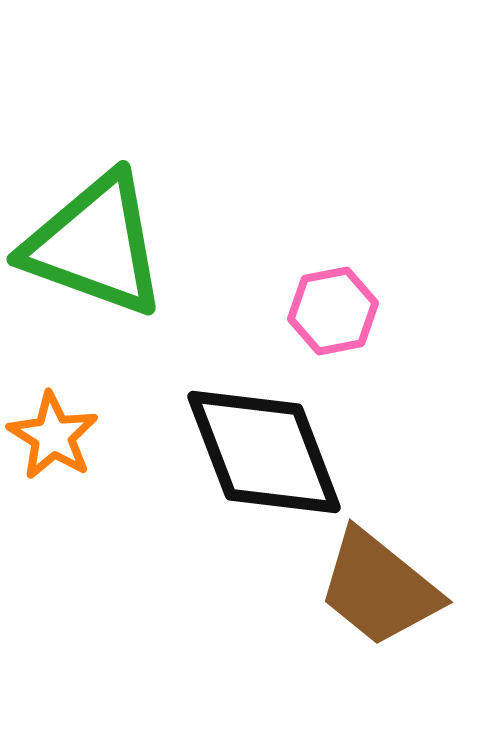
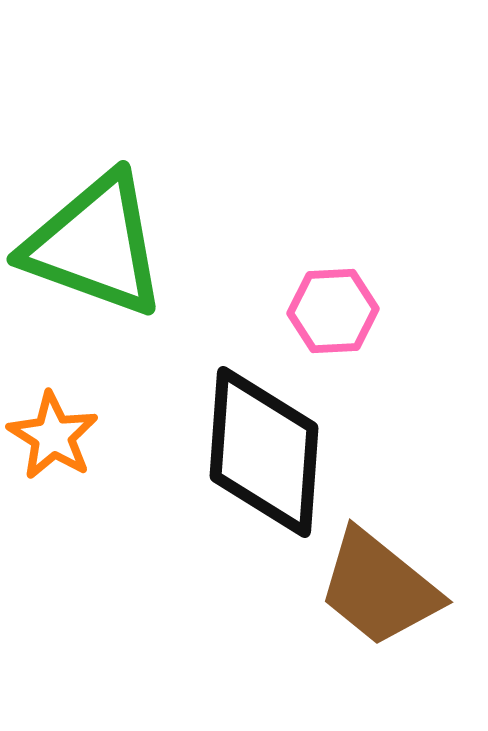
pink hexagon: rotated 8 degrees clockwise
black diamond: rotated 25 degrees clockwise
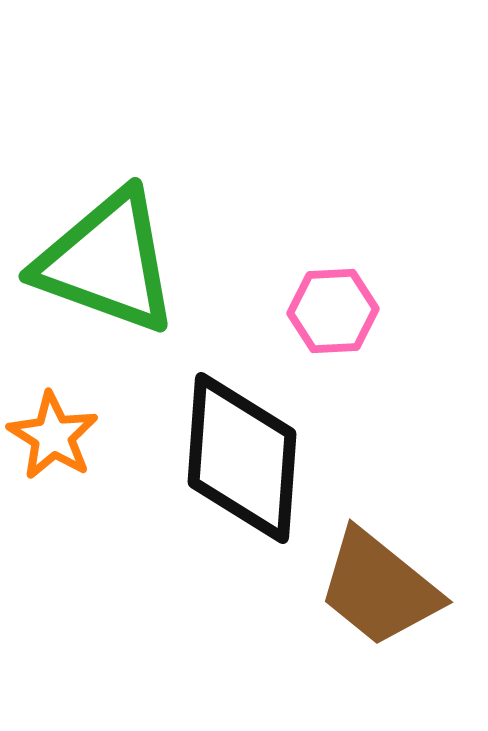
green triangle: moved 12 px right, 17 px down
black diamond: moved 22 px left, 6 px down
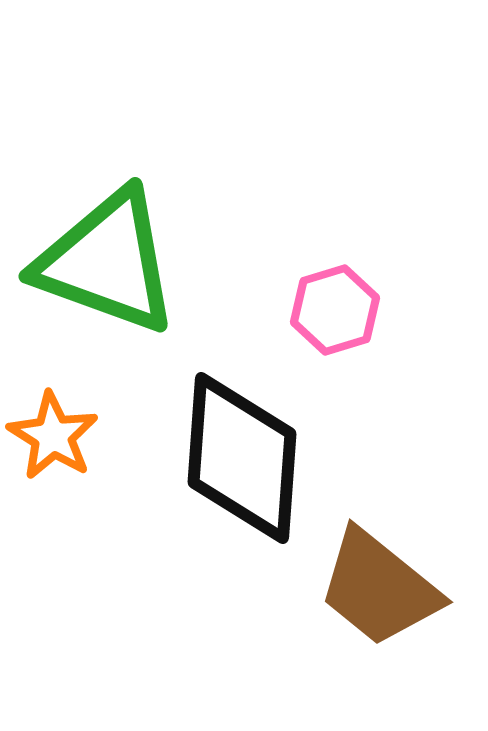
pink hexagon: moved 2 px right, 1 px up; rotated 14 degrees counterclockwise
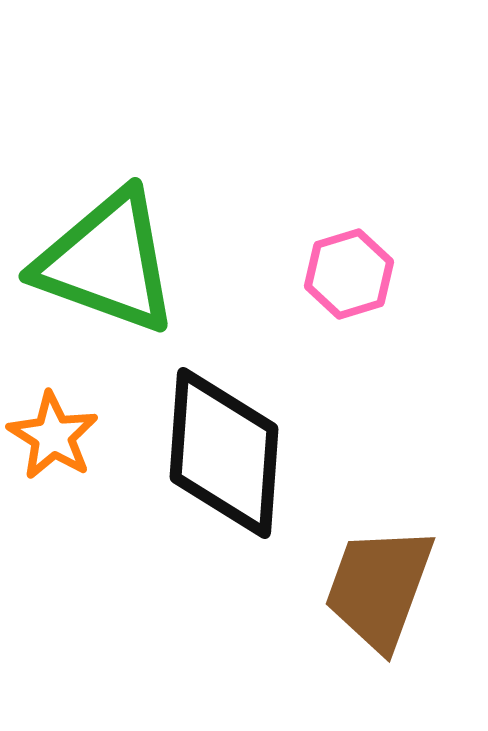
pink hexagon: moved 14 px right, 36 px up
black diamond: moved 18 px left, 5 px up
brown trapezoid: rotated 71 degrees clockwise
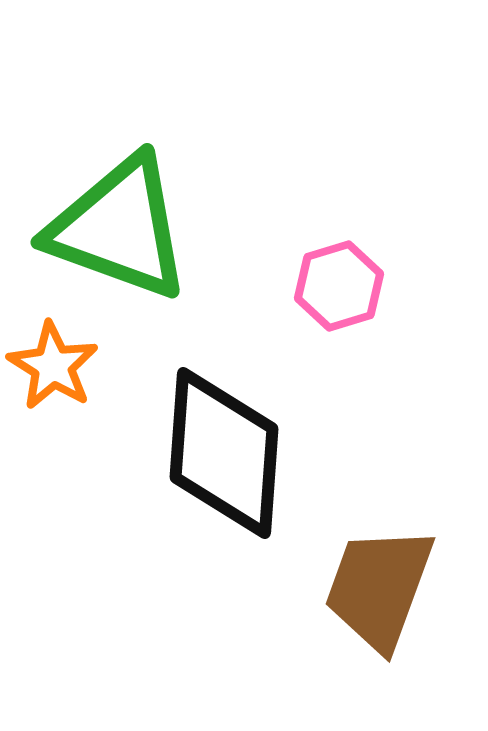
green triangle: moved 12 px right, 34 px up
pink hexagon: moved 10 px left, 12 px down
orange star: moved 70 px up
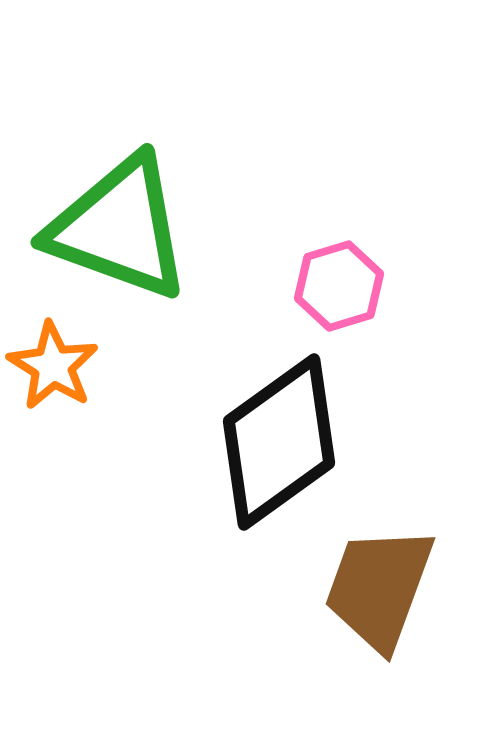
black diamond: moved 55 px right, 11 px up; rotated 50 degrees clockwise
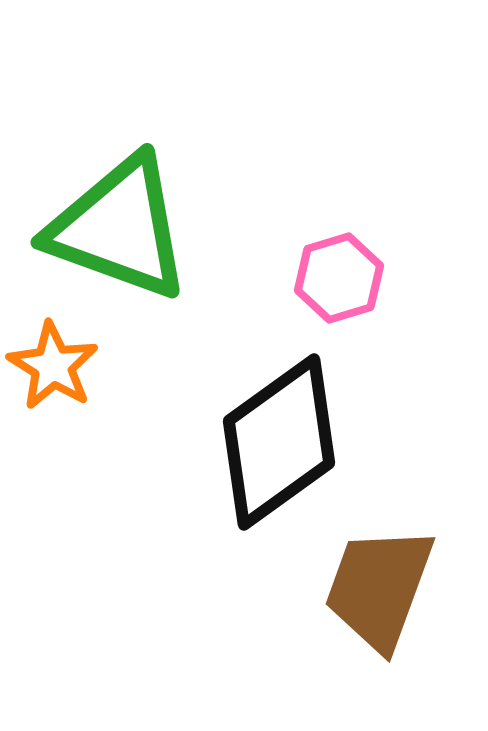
pink hexagon: moved 8 px up
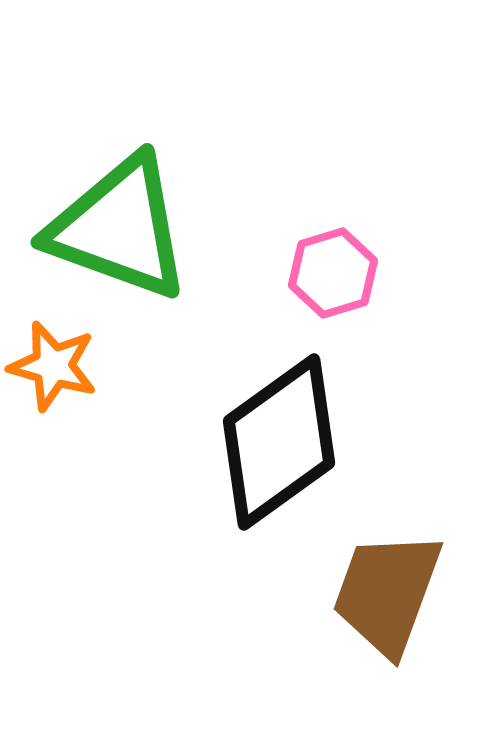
pink hexagon: moved 6 px left, 5 px up
orange star: rotated 16 degrees counterclockwise
brown trapezoid: moved 8 px right, 5 px down
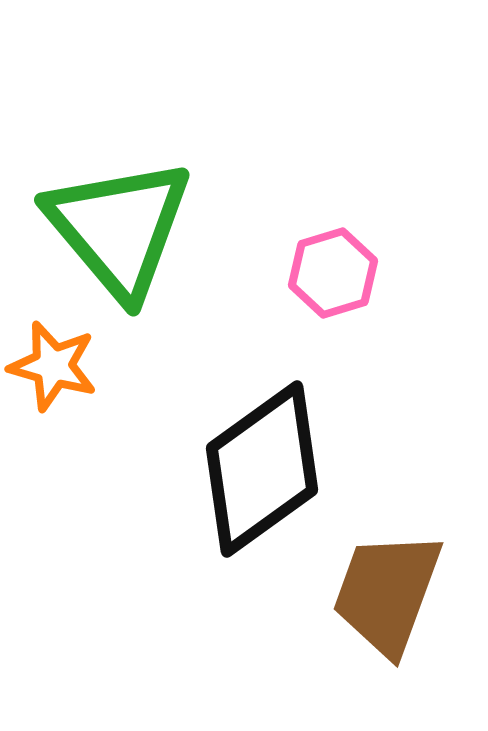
green triangle: rotated 30 degrees clockwise
black diamond: moved 17 px left, 27 px down
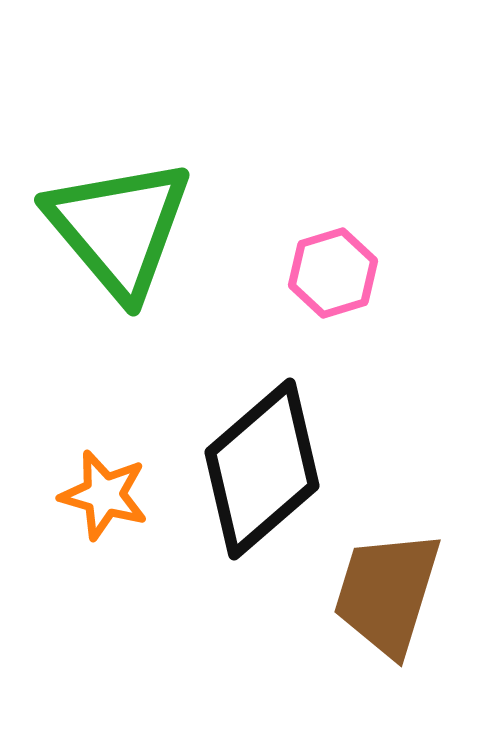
orange star: moved 51 px right, 129 px down
black diamond: rotated 5 degrees counterclockwise
brown trapezoid: rotated 3 degrees counterclockwise
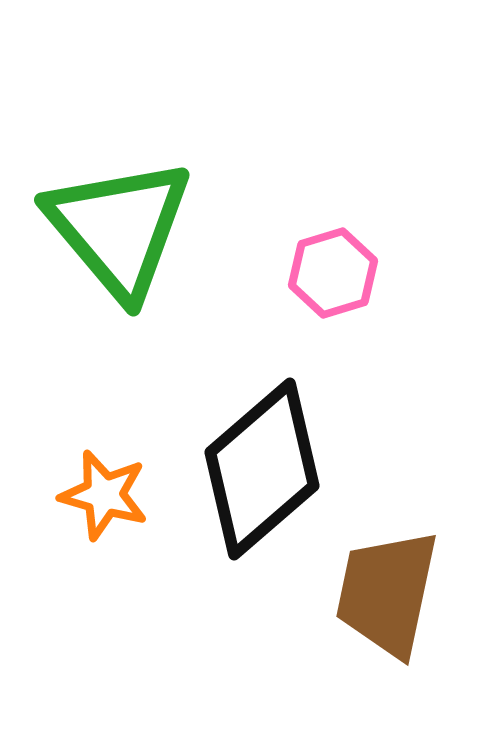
brown trapezoid: rotated 5 degrees counterclockwise
